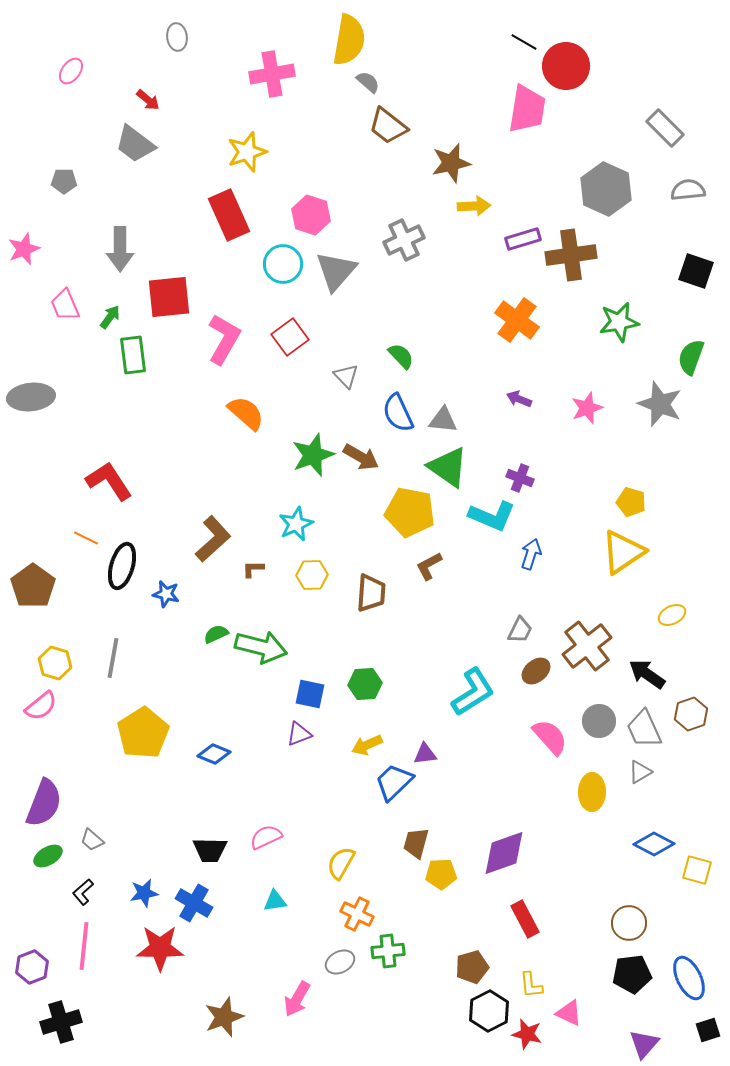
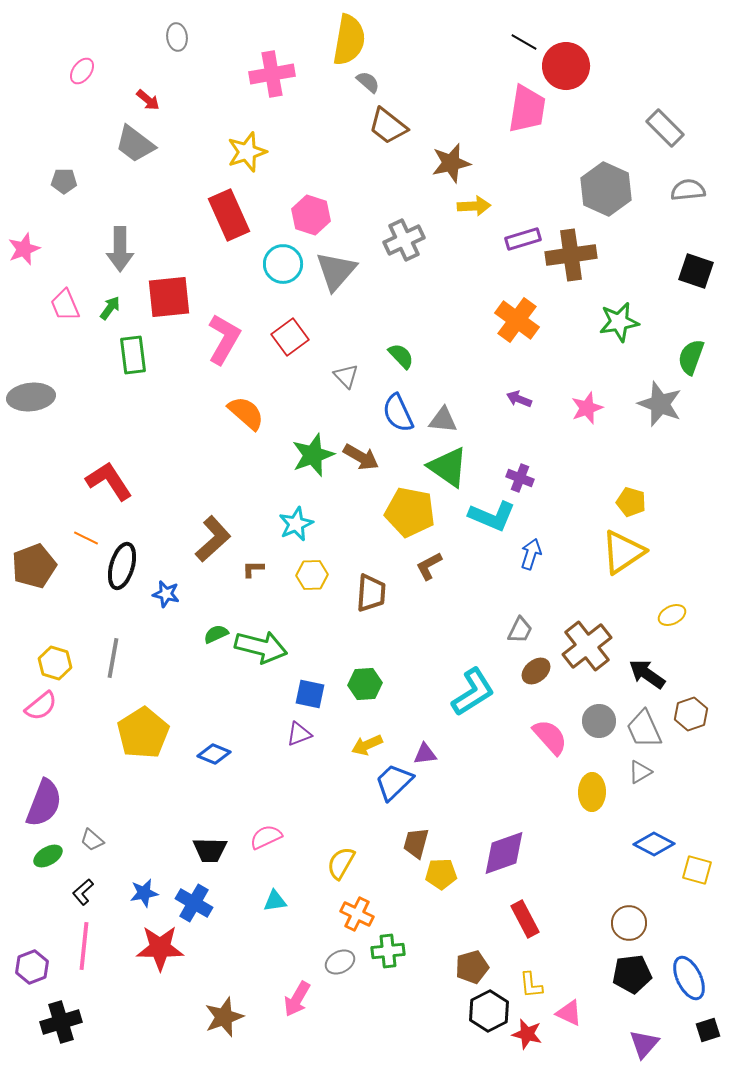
pink ellipse at (71, 71): moved 11 px right
green arrow at (110, 317): moved 9 px up
brown pentagon at (33, 586): moved 1 px right, 20 px up; rotated 15 degrees clockwise
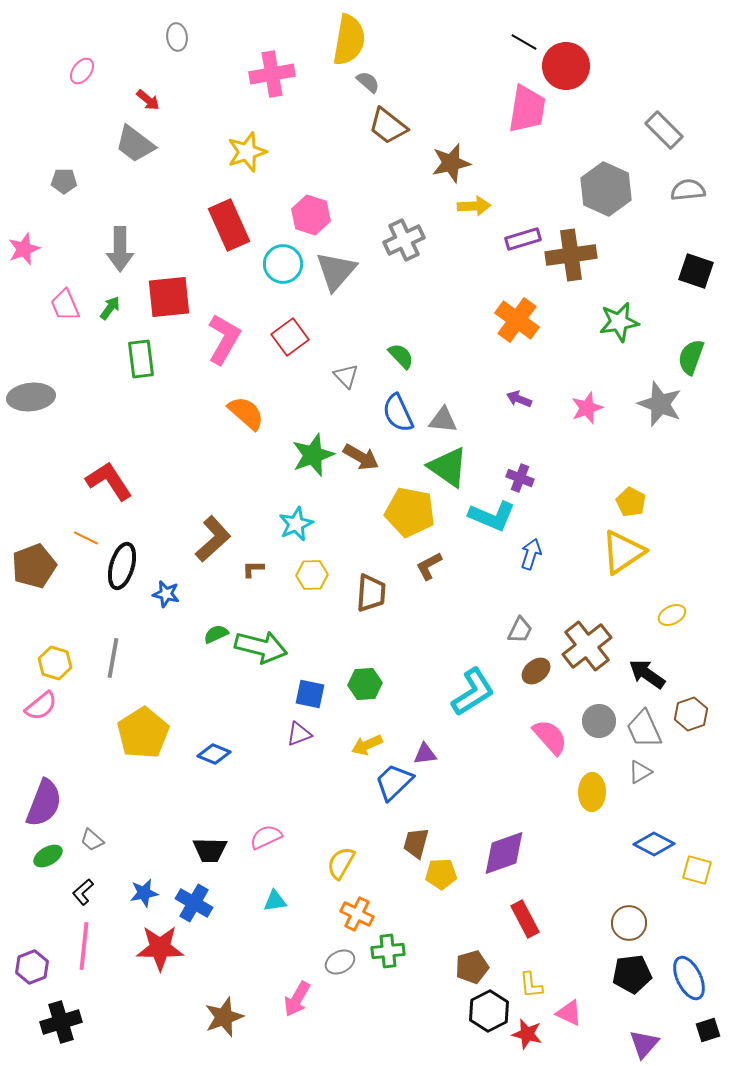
gray rectangle at (665, 128): moved 1 px left, 2 px down
red rectangle at (229, 215): moved 10 px down
green rectangle at (133, 355): moved 8 px right, 4 px down
yellow pentagon at (631, 502): rotated 12 degrees clockwise
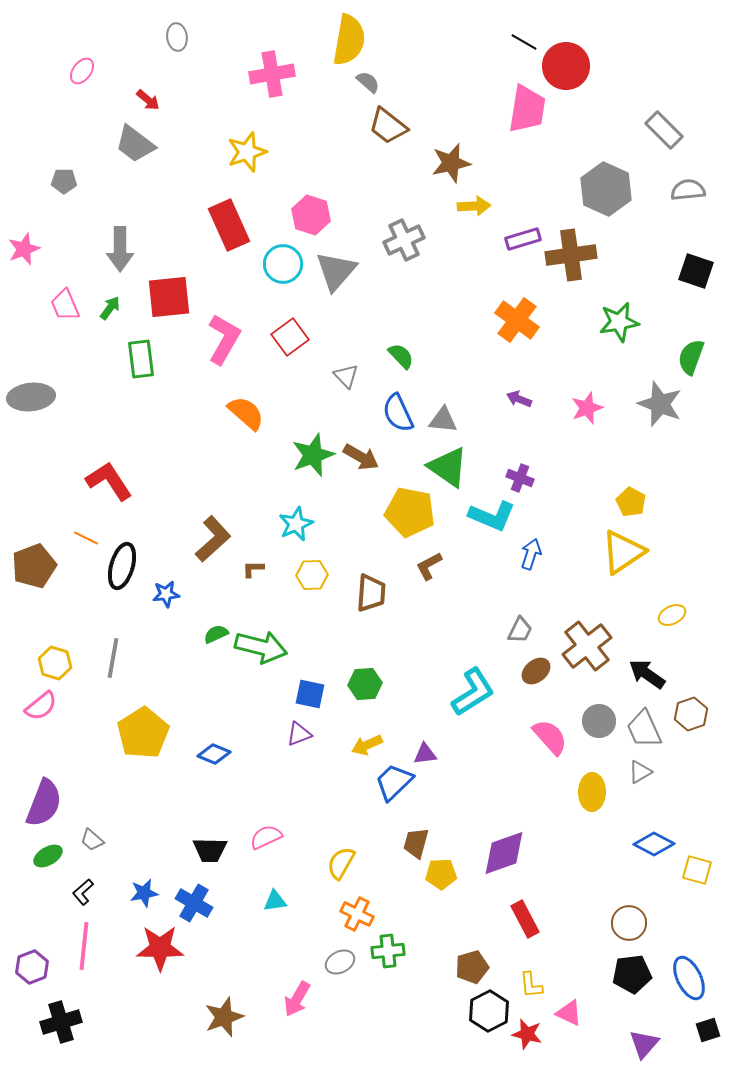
blue star at (166, 594): rotated 20 degrees counterclockwise
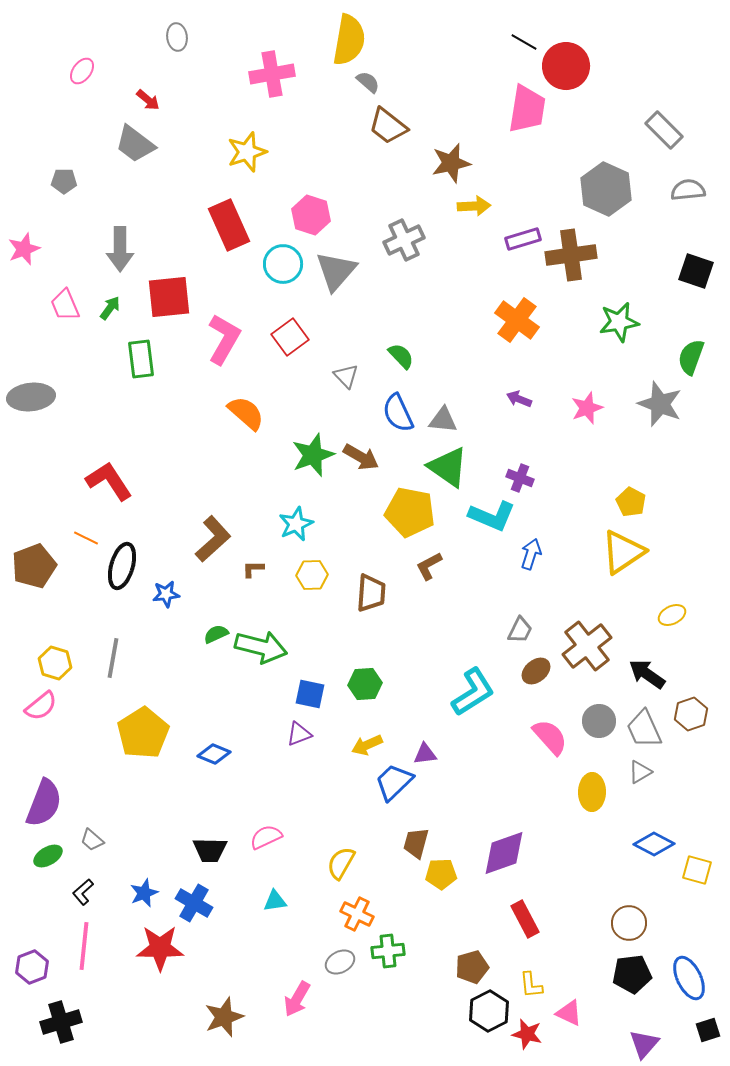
blue star at (144, 893): rotated 12 degrees counterclockwise
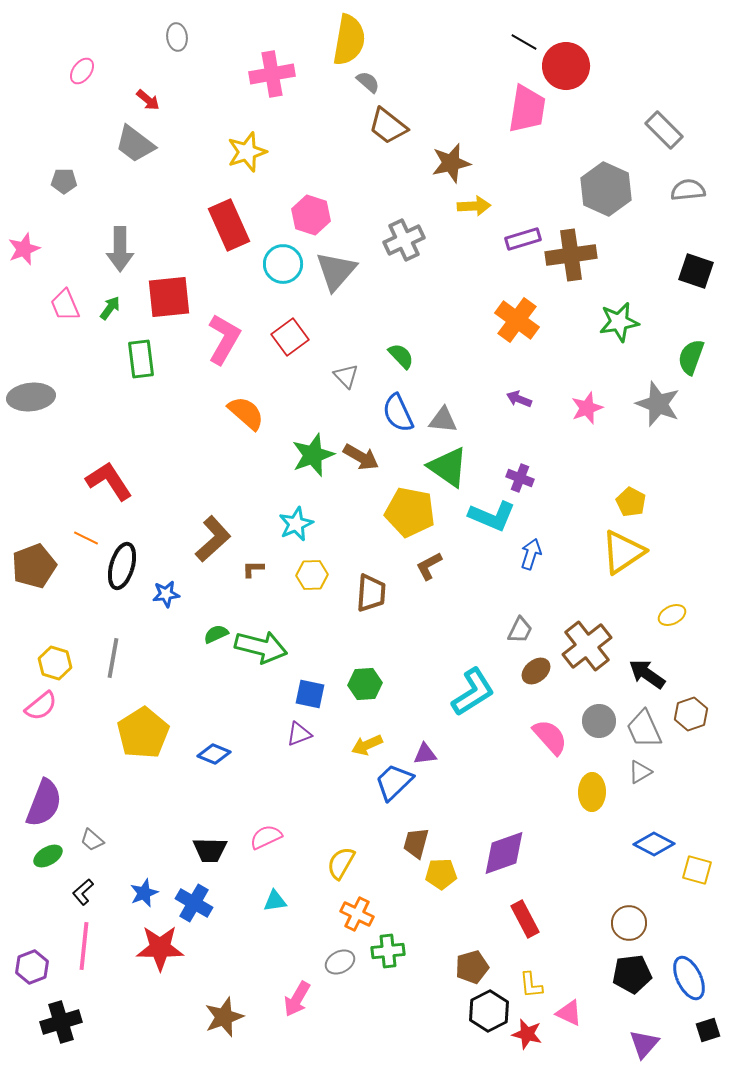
gray star at (660, 404): moved 2 px left
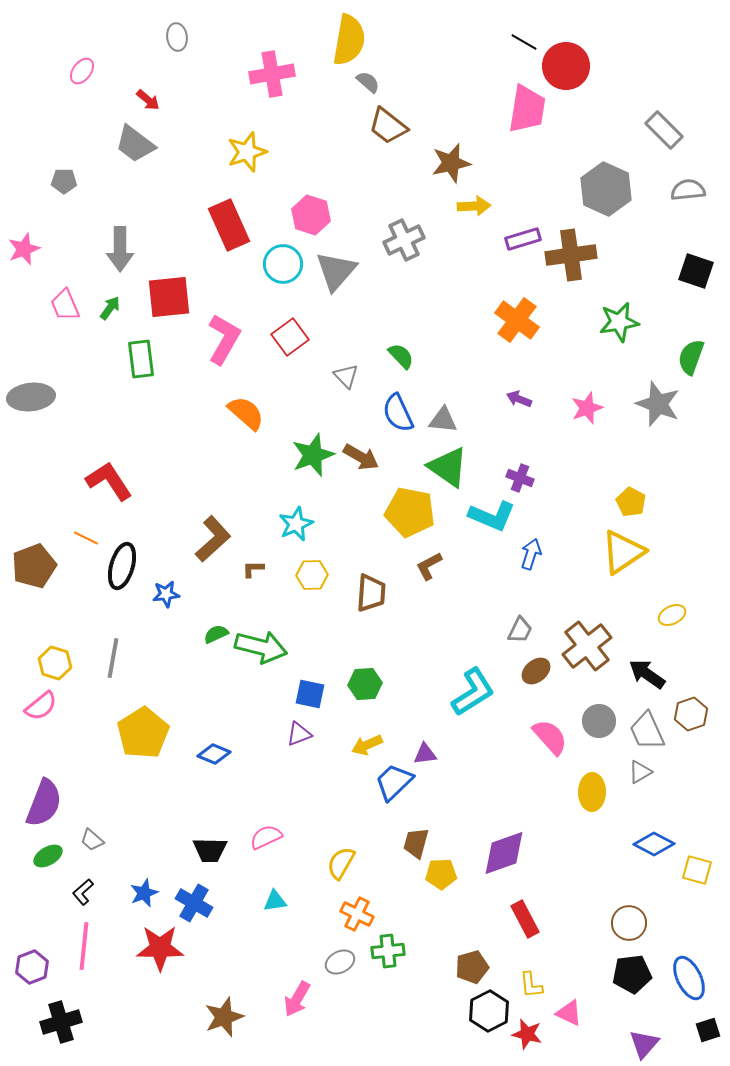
gray trapezoid at (644, 729): moved 3 px right, 2 px down
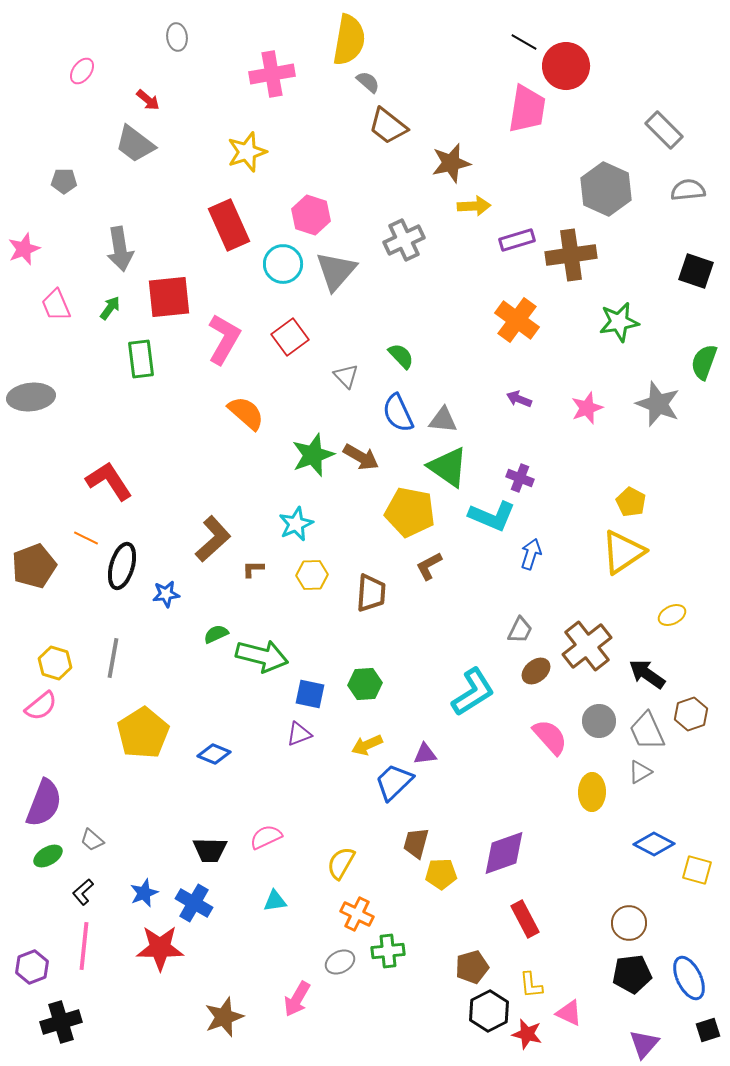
purple rectangle at (523, 239): moved 6 px left, 1 px down
gray arrow at (120, 249): rotated 9 degrees counterclockwise
pink trapezoid at (65, 305): moved 9 px left
green semicircle at (691, 357): moved 13 px right, 5 px down
green arrow at (261, 647): moved 1 px right, 9 px down
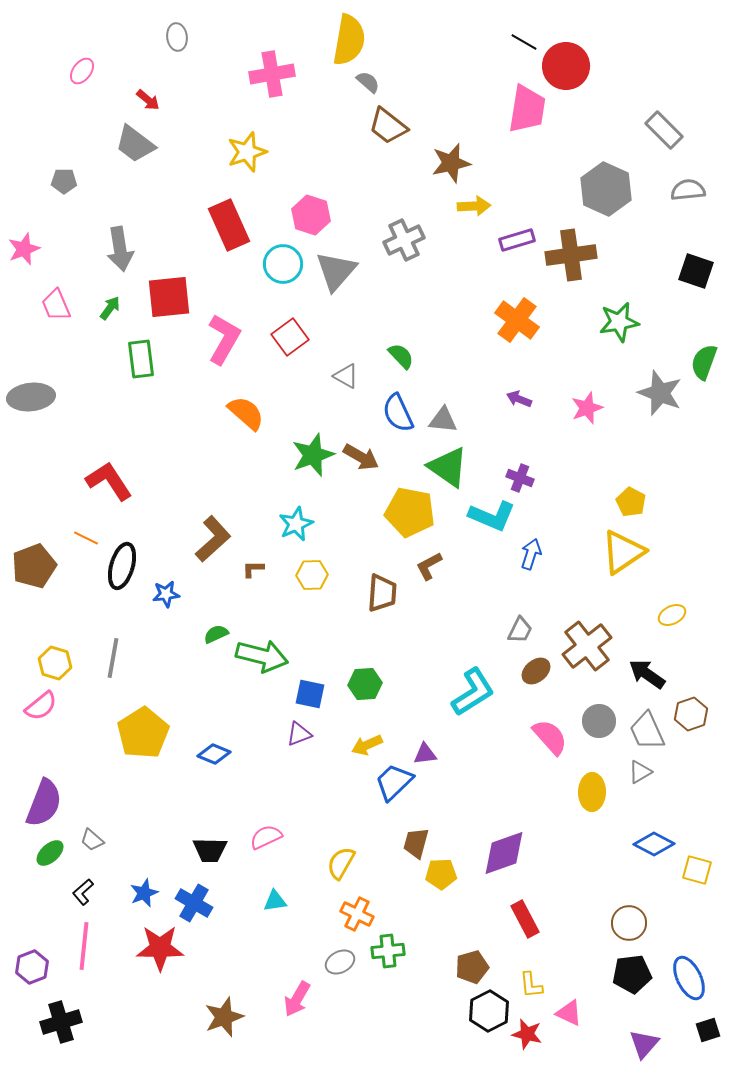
gray triangle at (346, 376): rotated 16 degrees counterclockwise
gray star at (658, 404): moved 2 px right, 11 px up
brown trapezoid at (371, 593): moved 11 px right
green ellipse at (48, 856): moved 2 px right, 3 px up; rotated 12 degrees counterclockwise
